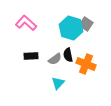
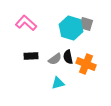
gray square: rotated 16 degrees counterclockwise
black semicircle: moved 2 px down
cyan triangle: rotated 32 degrees clockwise
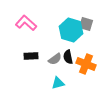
cyan hexagon: moved 2 px down
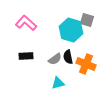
gray square: moved 1 px right, 4 px up
black rectangle: moved 5 px left
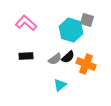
black semicircle: rotated 120 degrees counterclockwise
cyan triangle: moved 2 px right, 2 px down; rotated 24 degrees counterclockwise
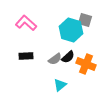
gray square: moved 2 px left
